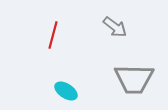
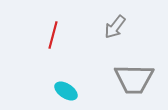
gray arrow: rotated 90 degrees clockwise
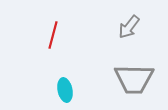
gray arrow: moved 14 px right
cyan ellipse: moved 1 px left, 1 px up; rotated 45 degrees clockwise
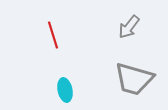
red line: rotated 32 degrees counterclockwise
gray trapezoid: rotated 15 degrees clockwise
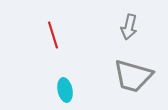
gray arrow: rotated 25 degrees counterclockwise
gray trapezoid: moved 1 px left, 3 px up
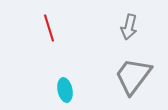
red line: moved 4 px left, 7 px up
gray trapezoid: rotated 111 degrees clockwise
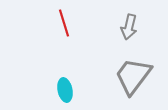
red line: moved 15 px right, 5 px up
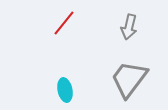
red line: rotated 56 degrees clockwise
gray trapezoid: moved 4 px left, 3 px down
